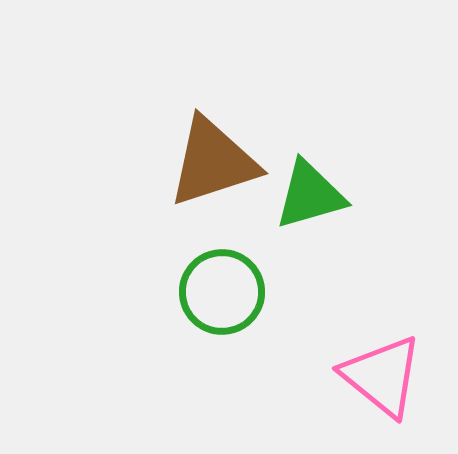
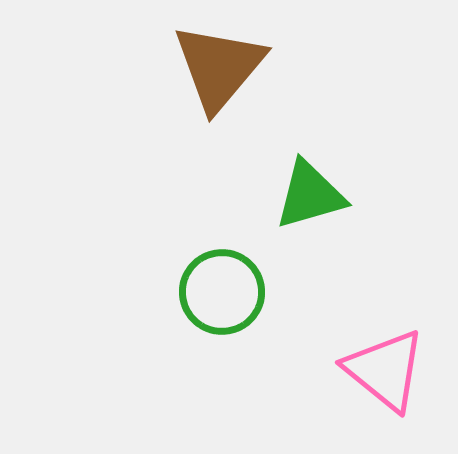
brown triangle: moved 6 px right, 95 px up; rotated 32 degrees counterclockwise
pink triangle: moved 3 px right, 6 px up
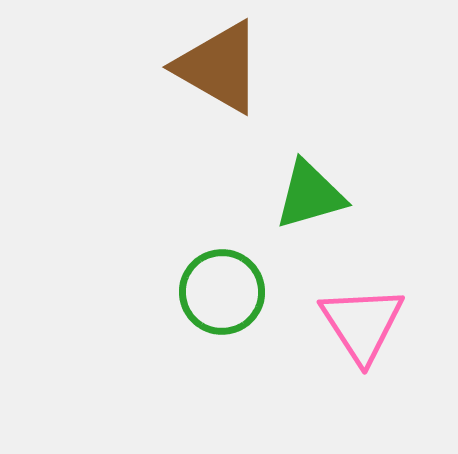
brown triangle: rotated 40 degrees counterclockwise
pink triangle: moved 23 px left, 46 px up; rotated 18 degrees clockwise
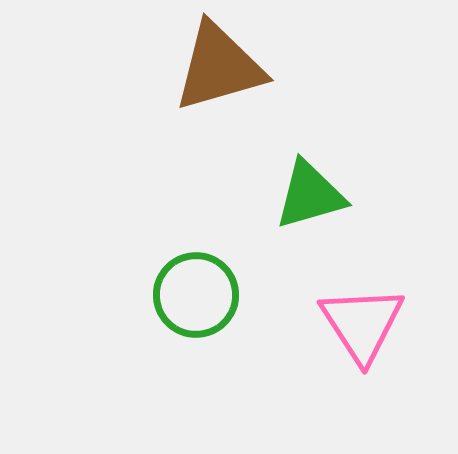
brown triangle: rotated 46 degrees counterclockwise
green circle: moved 26 px left, 3 px down
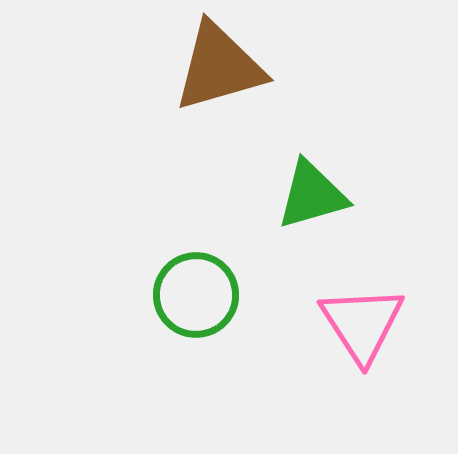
green triangle: moved 2 px right
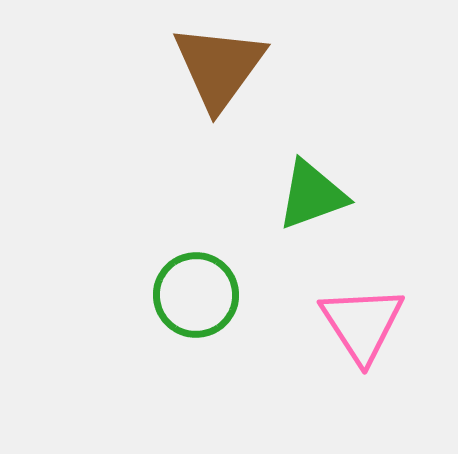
brown triangle: rotated 38 degrees counterclockwise
green triangle: rotated 4 degrees counterclockwise
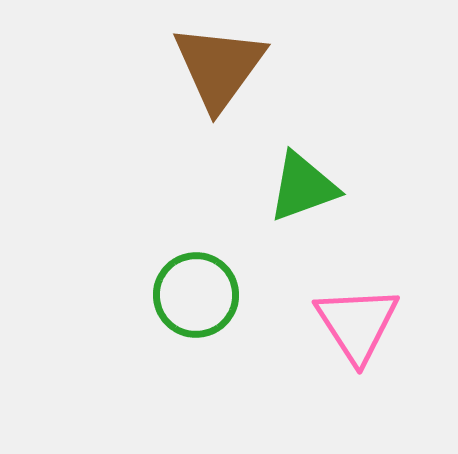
green triangle: moved 9 px left, 8 px up
pink triangle: moved 5 px left
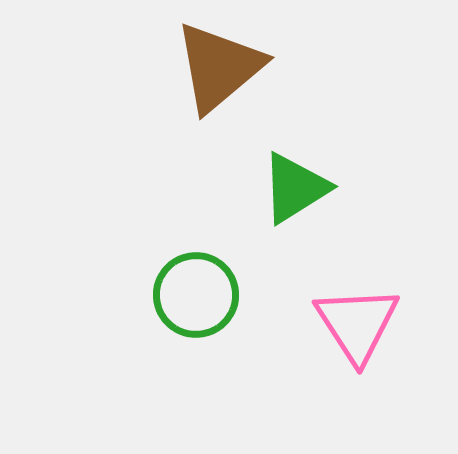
brown triangle: rotated 14 degrees clockwise
green triangle: moved 8 px left, 1 px down; rotated 12 degrees counterclockwise
